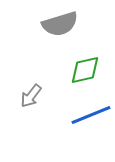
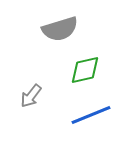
gray semicircle: moved 5 px down
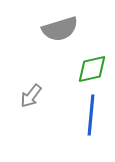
green diamond: moved 7 px right, 1 px up
blue line: rotated 63 degrees counterclockwise
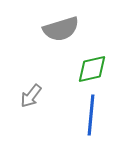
gray semicircle: moved 1 px right
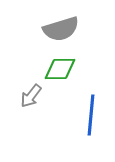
green diamond: moved 32 px left; rotated 12 degrees clockwise
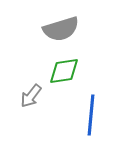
green diamond: moved 4 px right, 2 px down; rotated 8 degrees counterclockwise
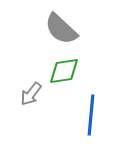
gray semicircle: rotated 60 degrees clockwise
gray arrow: moved 2 px up
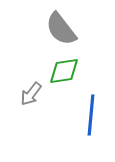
gray semicircle: rotated 9 degrees clockwise
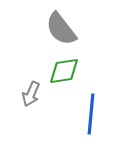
gray arrow: rotated 15 degrees counterclockwise
blue line: moved 1 px up
